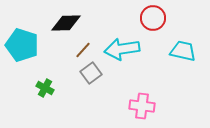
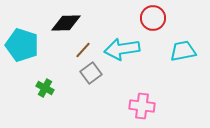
cyan trapezoid: rotated 24 degrees counterclockwise
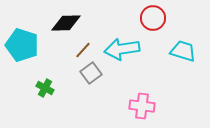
cyan trapezoid: rotated 28 degrees clockwise
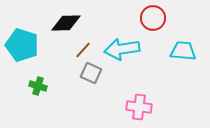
cyan trapezoid: rotated 12 degrees counterclockwise
gray square: rotated 30 degrees counterclockwise
green cross: moved 7 px left, 2 px up; rotated 12 degrees counterclockwise
pink cross: moved 3 px left, 1 px down
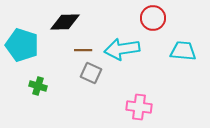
black diamond: moved 1 px left, 1 px up
brown line: rotated 48 degrees clockwise
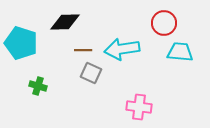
red circle: moved 11 px right, 5 px down
cyan pentagon: moved 1 px left, 2 px up
cyan trapezoid: moved 3 px left, 1 px down
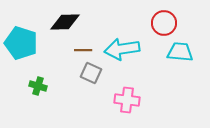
pink cross: moved 12 px left, 7 px up
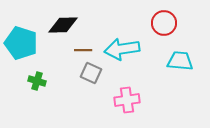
black diamond: moved 2 px left, 3 px down
cyan trapezoid: moved 9 px down
green cross: moved 1 px left, 5 px up
pink cross: rotated 15 degrees counterclockwise
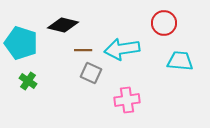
black diamond: rotated 16 degrees clockwise
green cross: moved 9 px left; rotated 18 degrees clockwise
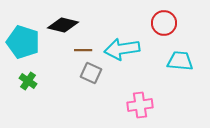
cyan pentagon: moved 2 px right, 1 px up
pink cross: moved 13 px right, 5 px down
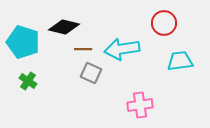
black diamond: moved 1 px right, 2 px down
brown line: moved 1 px up
cyan trapezoid: rotated 12 degrees counterclockwise
